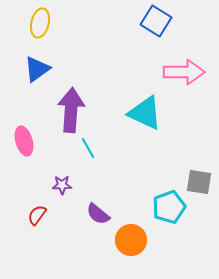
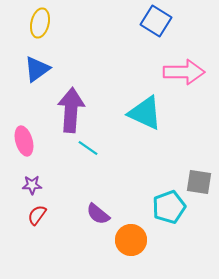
cyan line: rotated 25 degrees counterclockwise
purple star: moved 30 px left
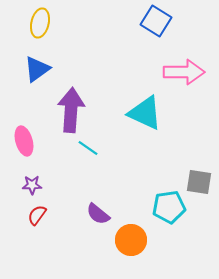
cyan pentagon: rotated 12 degrees clockwise
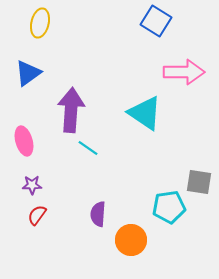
blue triangle: moved 9 px left, 4 px down
cyan triangle: rotated 9 degrees clockwise
purple semicircle: rotated 55 degrees clockwise
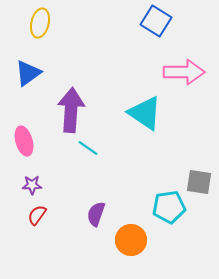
purple semicircle: moved 2 px left; rotated 15 degrees clockwise
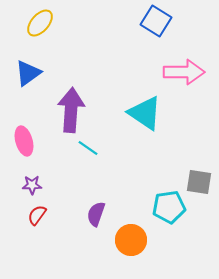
yellow ellipse: rotated 28 degrees clockwise
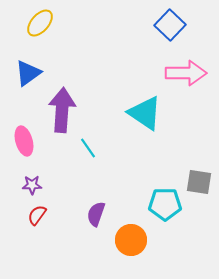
blue square: moved 14 px right, 4 px down; rotated 12 degrees clockwise
pink arrow: moved 2 px right, 1 px down
purple arrow: moved 9 px left
cyan line: rotated 20 degrees clockwise
cyan pentagon: moved 4 px left, 3 px up; rotated 8 degrees clockwise
